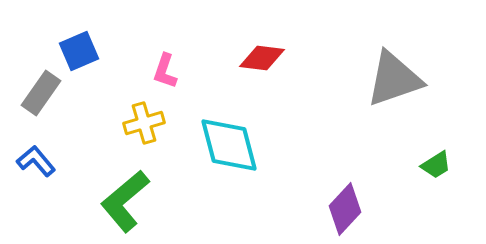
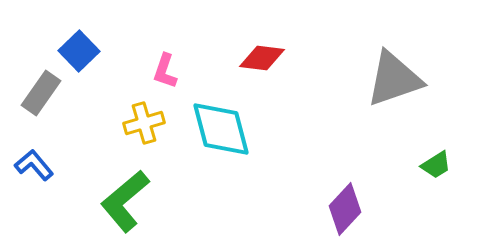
blue square: rotated 21 degrees counterclockwise
cyan diamond: moved 8 px left, 16 px up
blue L-shape: moved 2 px left, 4 px down
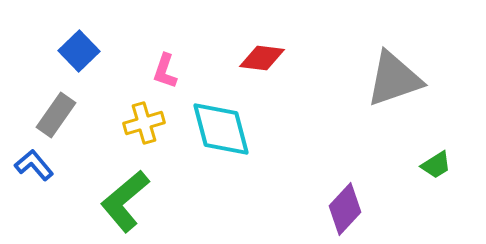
gray rectangle: moved 15 px right, 22 px down
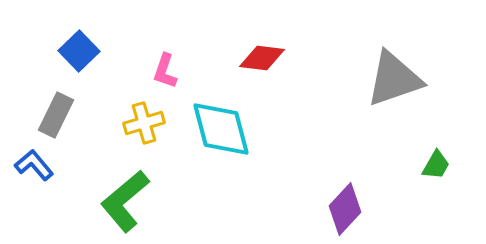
gray rectangle: rotated 9 degrees counterclockwise
green trapezoid: rotated 28 degrees counterclockwise
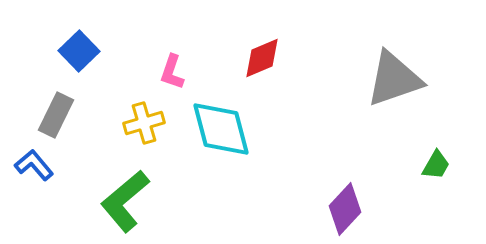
red diamond: rotated 30 degrees counterclockwise
pink L-shape: moved 7 px right, 1 px down
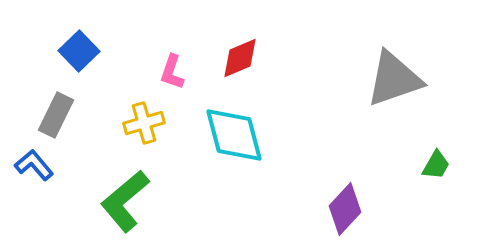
red diamond: moved 22 px left
cyan diamond: moved 13 px right, 6 px down
